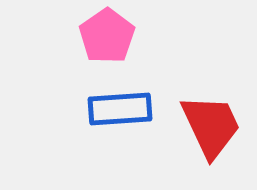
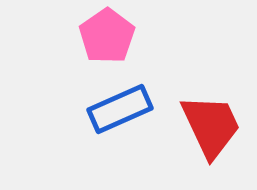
blue rectangle: rotated 20 degrees counterclockwise
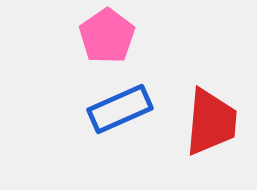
red trapezoid: moved 4 px up; rotated 30 degrees clockwise
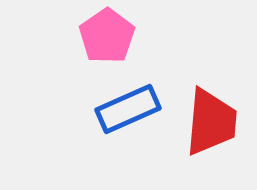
blue rectangle: moved 8 px right
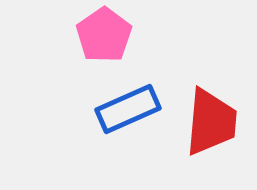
pink pentagon: moved 3 px left, 1 px up
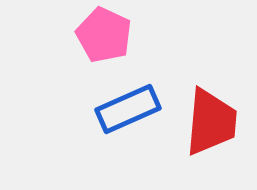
pink pentagon: rotated 12 degrees counterclockwise
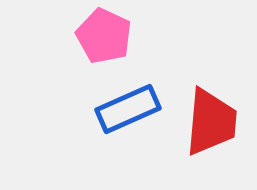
pink pentagon: moved 1 px down
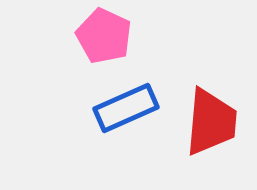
blue rectangle: moved 2 px left, 1 px up
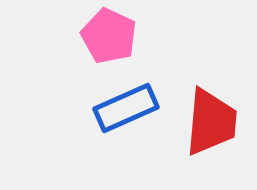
pink pentagon: moved 5 px right
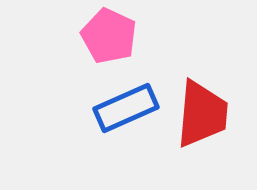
red trapezoid: moved 9 px left, 8 px up
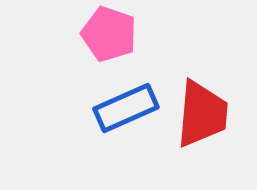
pink pentagon: moved 2 px up; rotated 6 degrees counterclockwise
